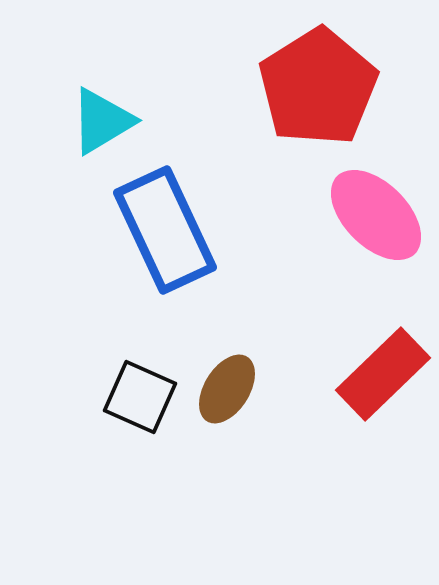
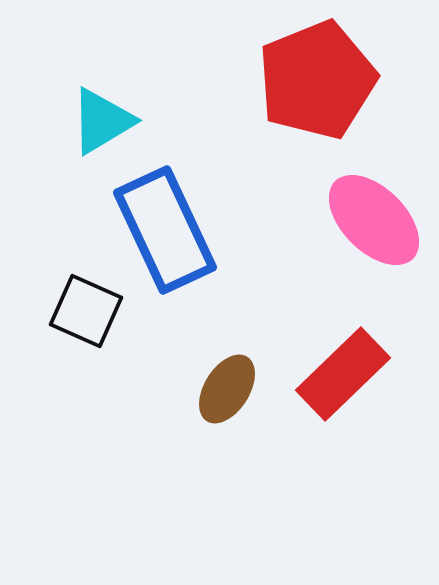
red pentagon: moved 1 px left, 7 px up; rotated 10 degrees clockwise
pink ellipse: moved 2 px left, 5 px down
red rectangle: moved 40 px left
black square: moved 54 px left, 86 px up
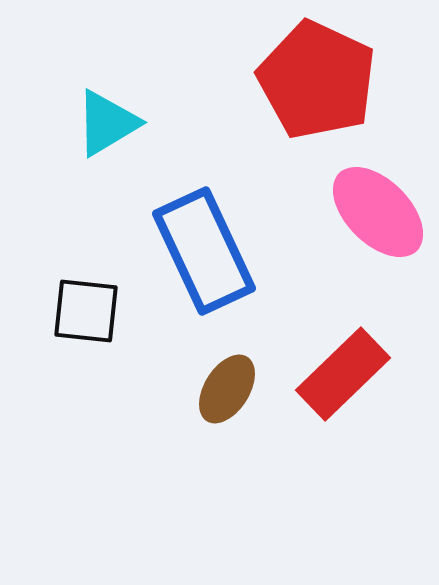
red pentagon: rotated 25 degrees counterclockwise
cyan triangle: moved 5 px right, 2 px down
pink ellipse: moved 4 px right, 8 px up
blue rectangle: moved 39 px right, 21 px down
black square: rotated 18 degrees counterclockwise
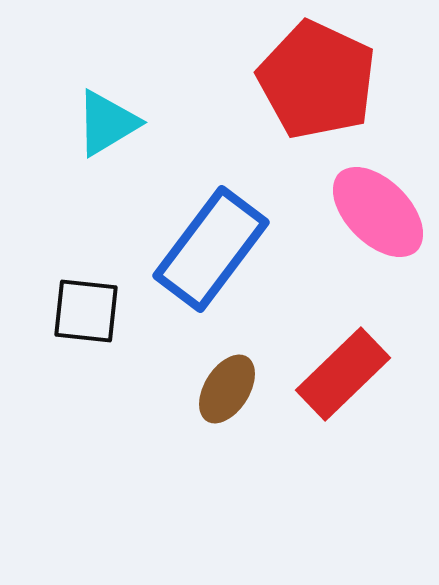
blue rectangle: moved 7 px right, 2 px up; rotated 62 degrees clockwise
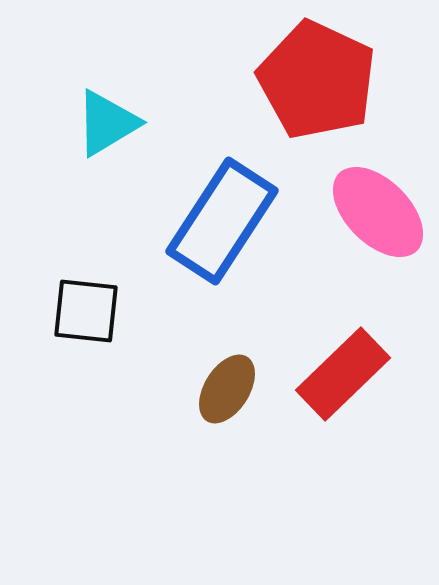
blue rectangle: moved 11 px right, 28 px up; rotated 4 degrees counterclockwise
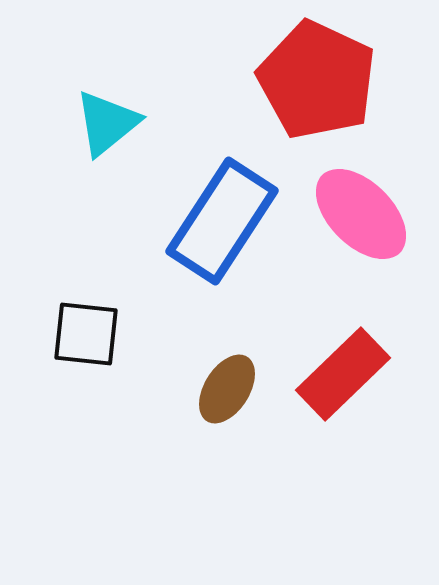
cyan triangle: rotated 8 degrees counterclockwise
pink ellipse: moved 17 px left, 2 px down
black square: moved 23 px down
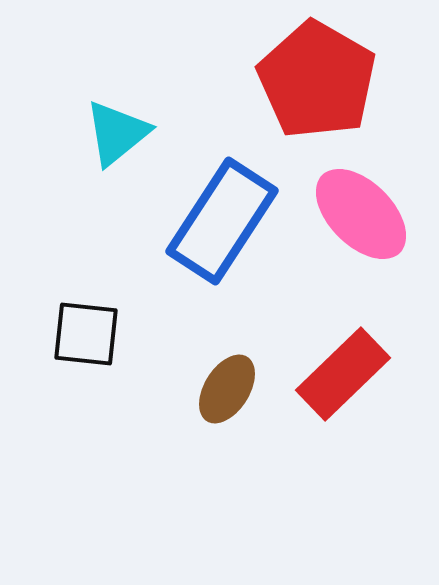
red pentagon: rotated 5 degrees clockwise
cyan triangle: moved 10 px right, 10 px down
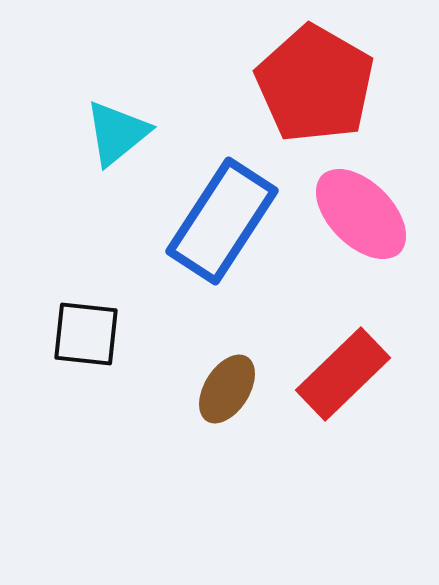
red pentagon: moved 2 px left, 4 px down
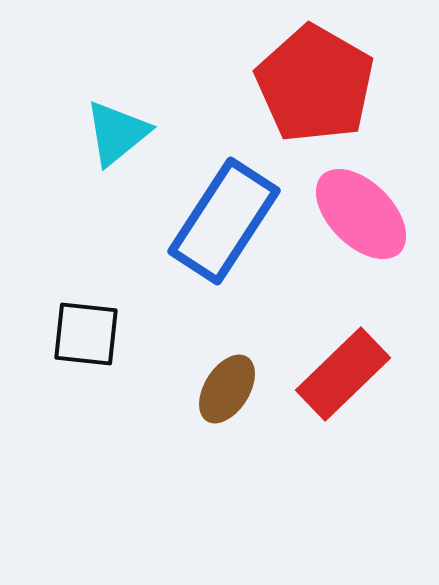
blue rectangle: moved 2 px right
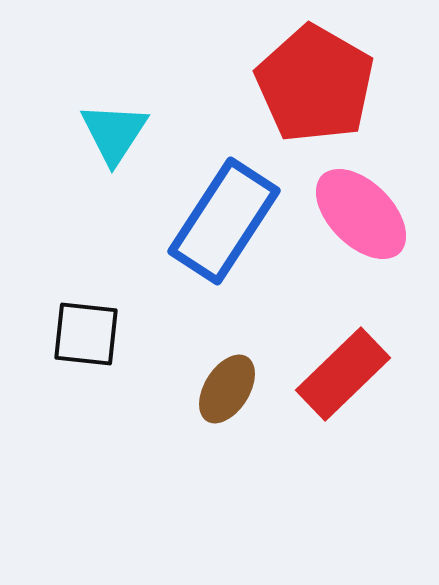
cyan triangle: moved 3 px left; rotated 18 degrees counterclockwise
